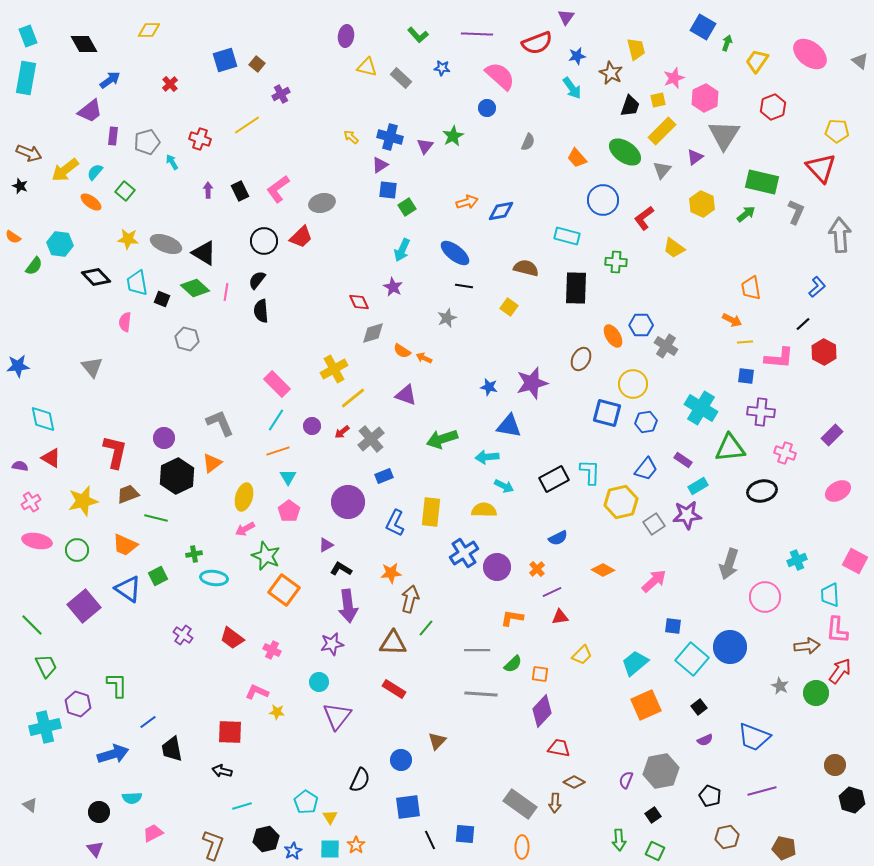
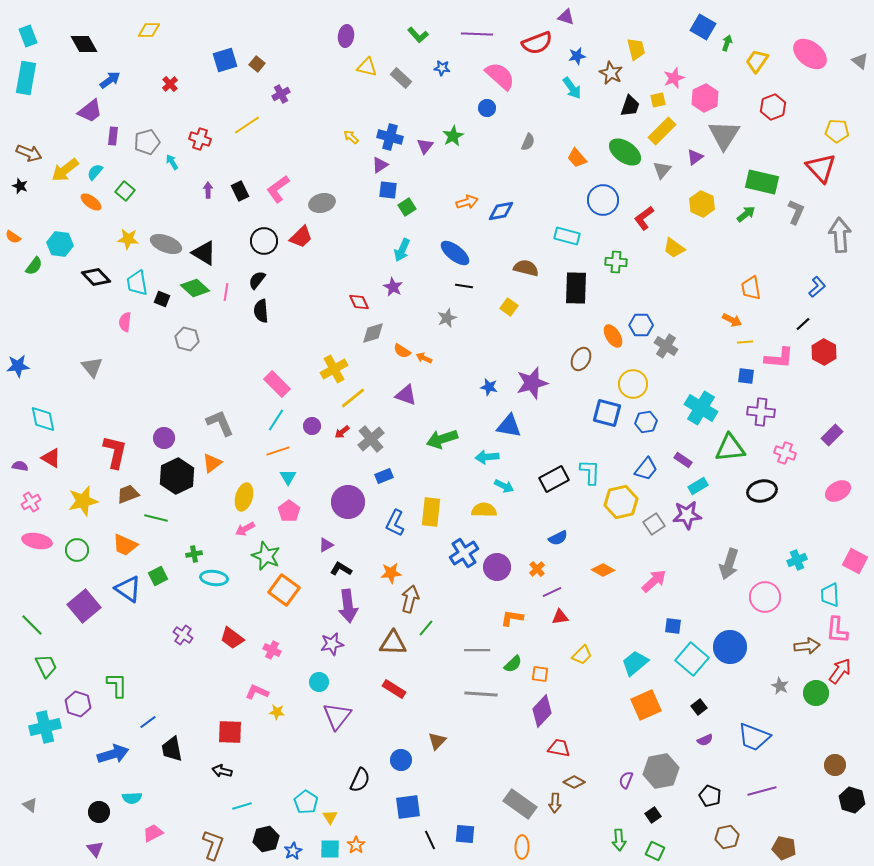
purple triangle at (566, 17): rotated 48 degrees counterclockwise
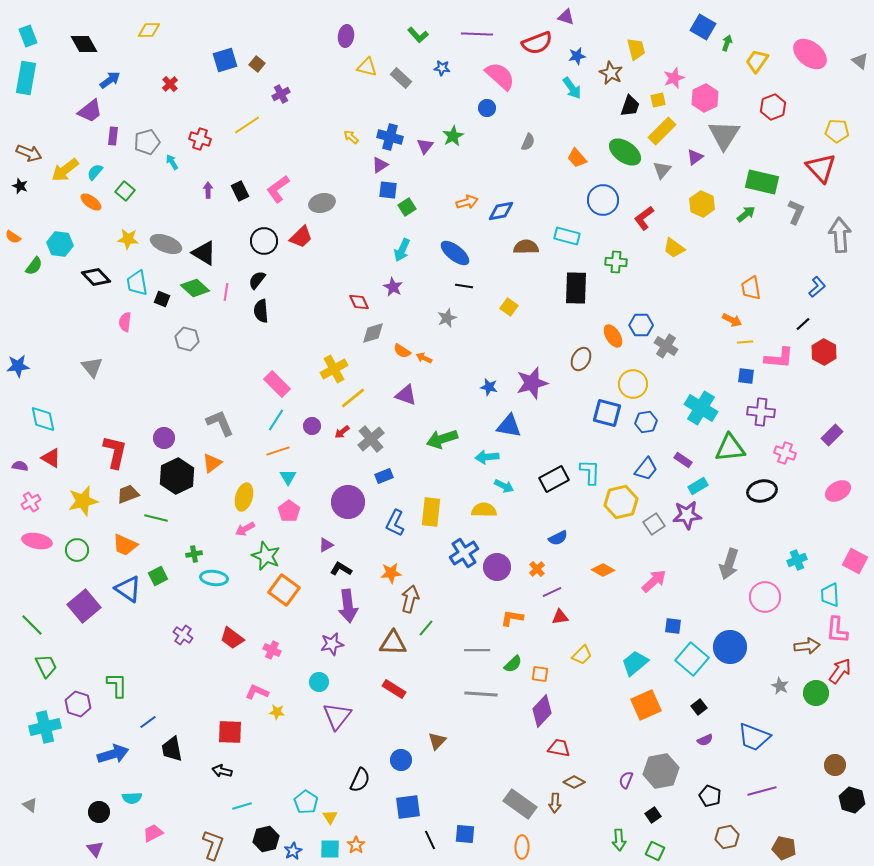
brown semicircle at (526, 268): moved 21 px up; rotated 15 degrees counterclockwise
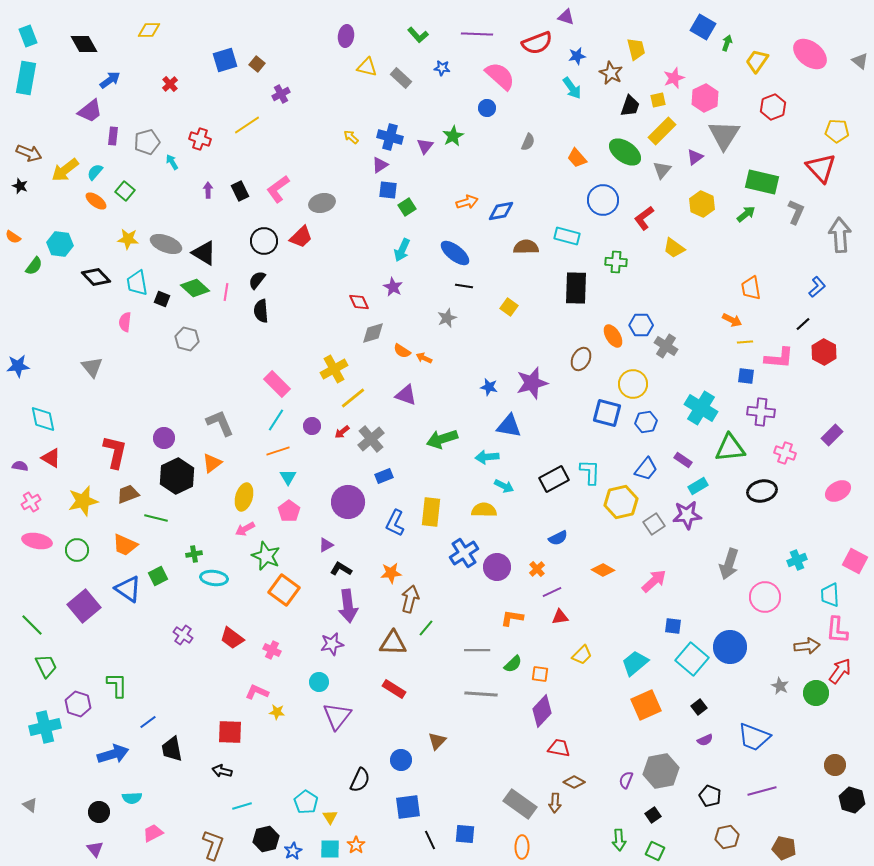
orange ellipse at (91, 202): moved 5 px right, 1 px up
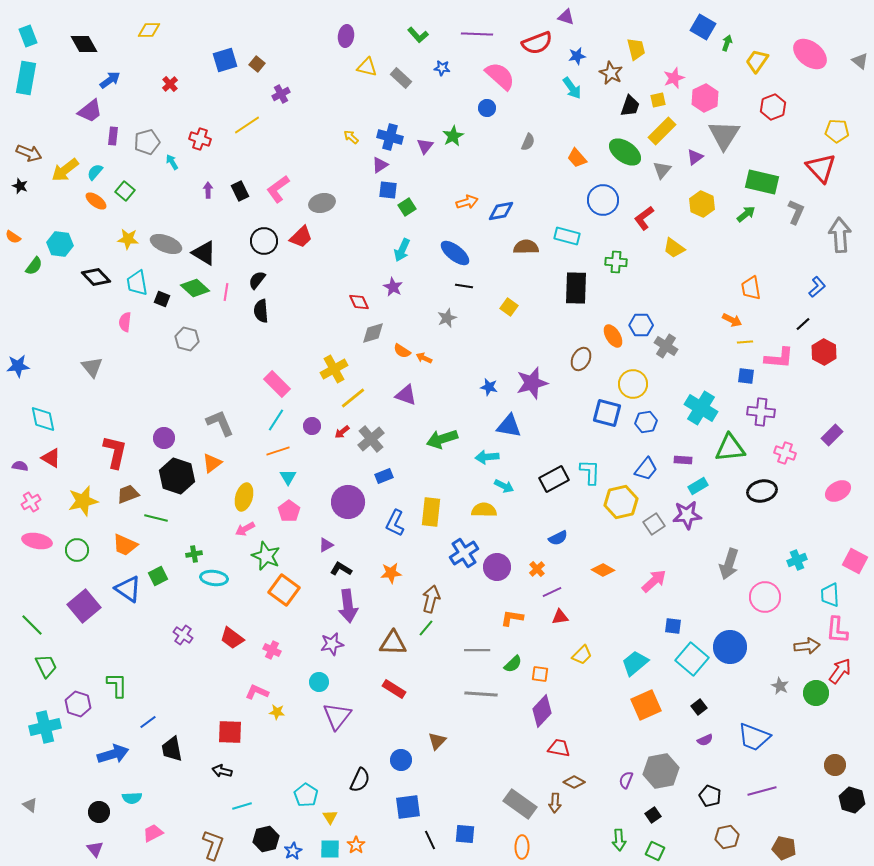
purple rectangle at (683, 460): rotated 30 degrees counterclockwise
black hexagon at (177, 476): rotated 16 degrees counterclockwise
brown arrow at (410, 599): moved 21 px right
cyan pentagon at (306, 802): moved 7 px up
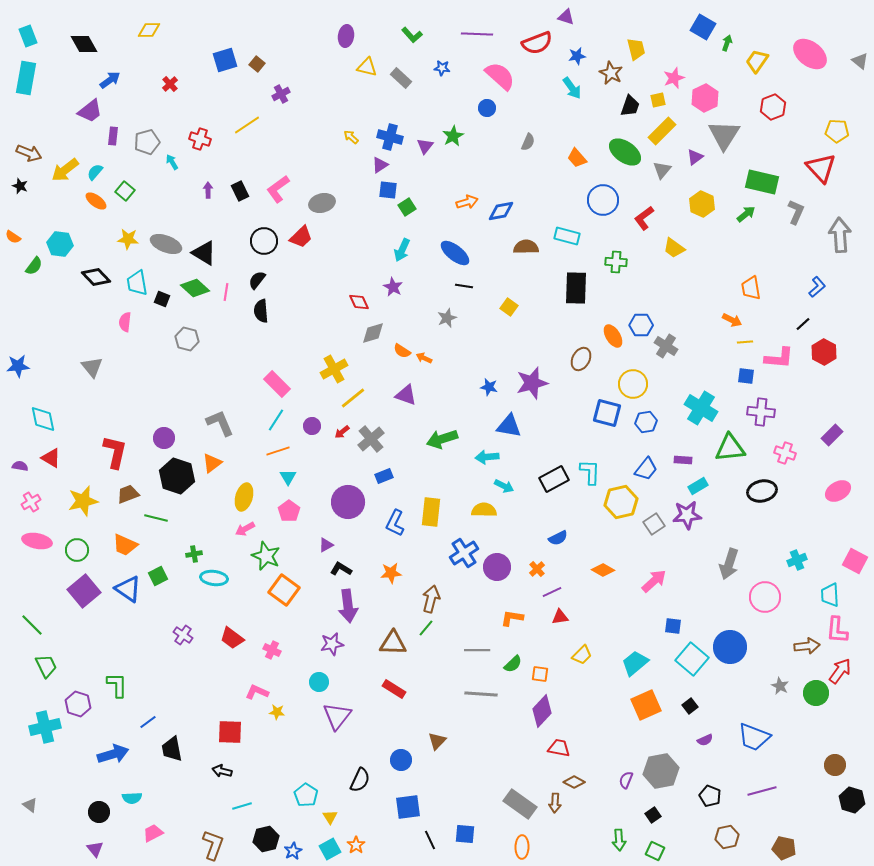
green L-shape at (418, 35): moved 6 px left
purple square at (84, 606): moved 15 px up
black square at (699, 707): moved 9 px left, 1 px up
cyan square at (330, 849): rotated 30 degrees counterclockwise
